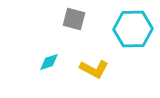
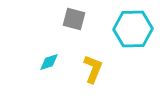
yellow L-shape: moved 1 px left; rotated 96 degrees counterclockwise
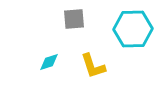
gray square: rotated 20 degrees counterclockwise
yellow L-shape: moved 3 px up; rotated 140 degrees clockwise
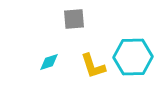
cyan hexagon: moved 28 px down
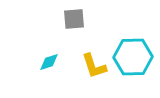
yellow L-shape: moved 1 px right
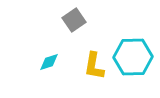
gray square: moved 1 px down; rotated 30 degrees counterclockwise
yellow L-shape: rotated 28 degrees clockwise
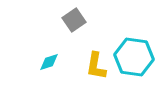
cyan hexagon: moved 1 px right; rotated 9 degrees clockwise
yellow L-shape: moved 2 px right
